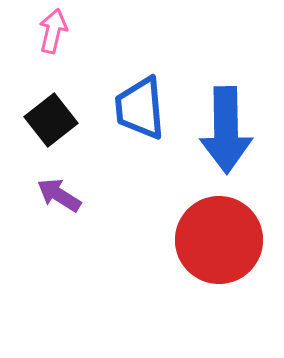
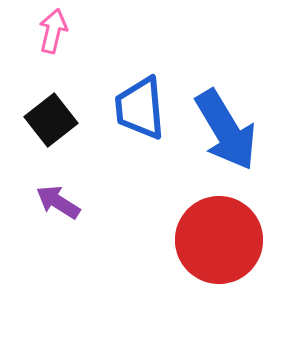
blue arrow: rotated 30 degrees counterclockwise
purple arrow: moved 1 px left, 7 px down
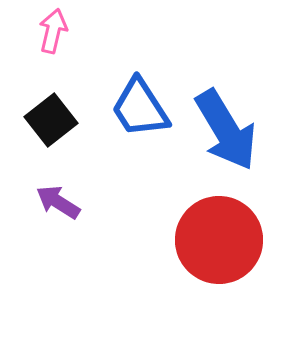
blue trapezoid: rotated 28 degrees counterclockwise
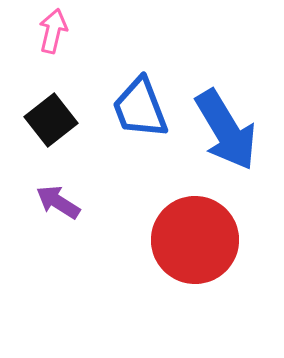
blue trapezoid: rotated 12 degrees clockwise
red circle: moved 24 px left
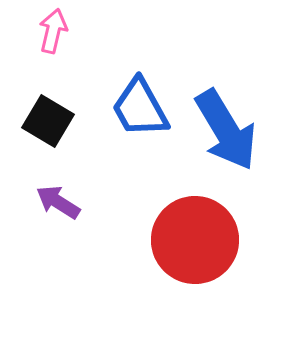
blue trapezoid: rotated 8 degrees counterclockwise
black square: moved 3 px left, 1 px down; rotated 21 degrees counterclockwise
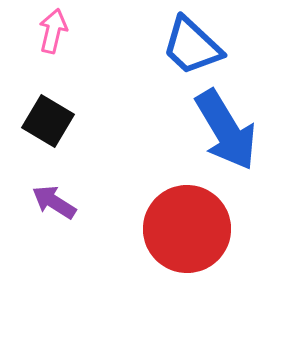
blue trapezoid: moved 52 px right, 62 px up; rotated 18 degrees counterclockwise
purple arrow: moved 4 px left
red circle: moved 8 px left, 11 px up
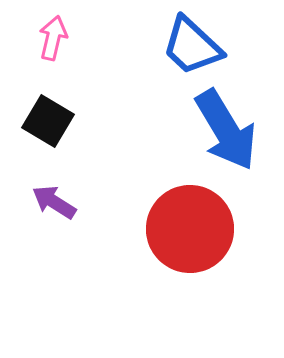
pink arrow: moved 7 px down
red circle: moved 3 px right
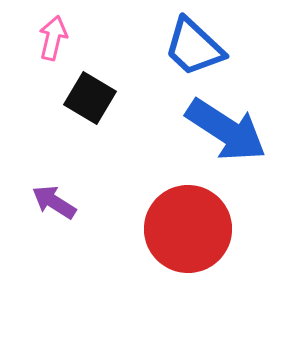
blue trapezoid: moved 2 px right, 1 px down
black square: moved 42 px right, 23 px up
blue arrow: rotated 26 degrees counterclockwise
red circle: moved 2 px left
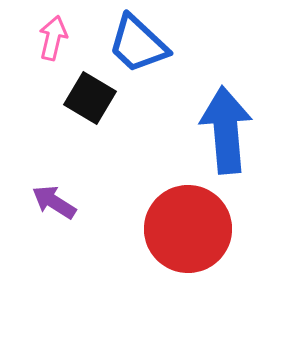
blue trapezoid: moved 56 px left, 3 px up
blue arrow: rotated 128 degrees counterclockwise
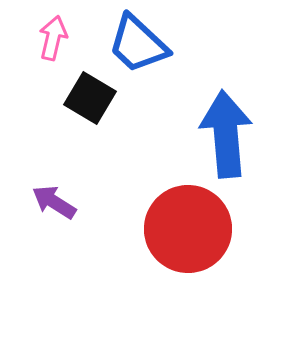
blue arrow: moved 4 px down
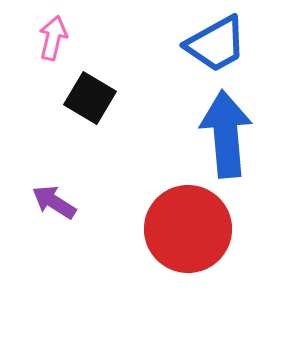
blue trapezoid: moved 78 px right; rotated 72 degrees counterclockwise
